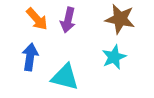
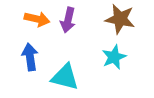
orange arrow: rotated 35 degrees counterclockwise
blue arrow: rotated 16 degrees counterclockwise
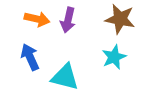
blue arrow: rotated 16 degrees counterclockwise
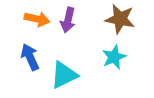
cyan triangle: moved 1 px left, 2 px up; rotated 40 degrees counterclockwise
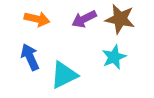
purple arrow: moved 16 px right, 1 px up; rotated 50 degrees clockwise
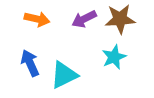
brown star: rotated 16 degrees counterclockwise
blue arrow: moved 6 px down
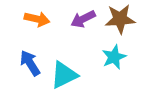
purple arrow: moved 1 px left
blue arrow: rotated 8 degrees counterclockwise
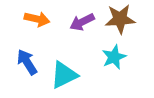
purple arrow: moved 1 px left, 3 px down
blue arrow: moved 3 px left, 1 px up
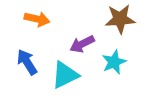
purple arrow: moved 22 px down
cyan star: moved 5 px down
cyan triangle: moved 1 px right
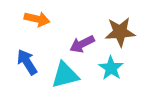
brown star: moved 13 px down
cyan star: moved 3 px left, 6 px down; rotated 15 degrees counterclockwise
cyan triangle: rotated 12 degrees clockwise
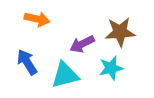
cyan star: rotated 25 degrees clockwise
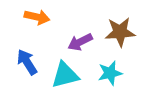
orange arrow: moved 2 px up
purple arrow: moved 2 px left, 2 px up
cyan star: moved 1 px left, 5 px down
